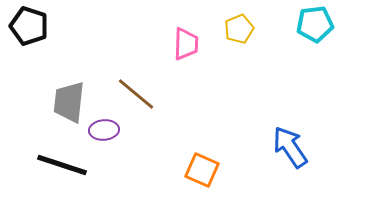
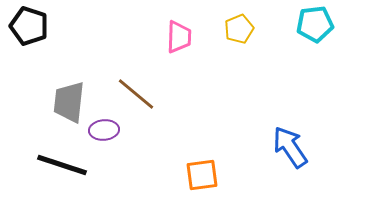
pink trapezoid: moved 7 px left, 7 px up
orange square: moved 5 px down; rotated 32 degrees counterclockwise
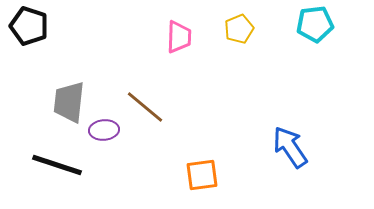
brown line: moved 9 px right, 13 px down
black line: moved 5 px left
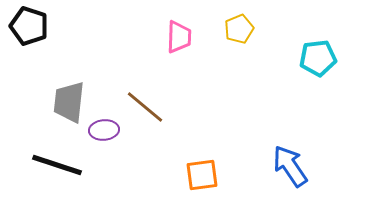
cyan pentagon: moved 3 px right, 34 px down
blue arrow: moved 19 px down
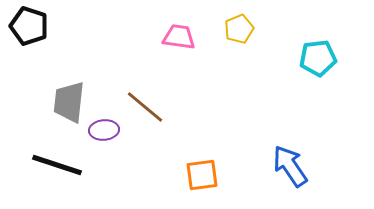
pink trapezoid: rotated 84 degrees counterclockwise
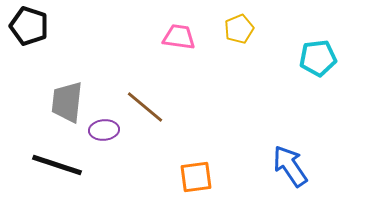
gray trapezoid: moved 2 px left
orange square: moved 6 px left, 2 px down
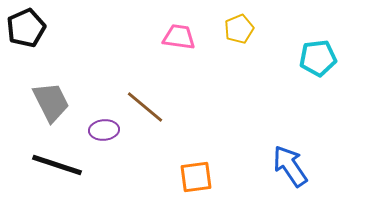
black pentagon: moved 3 px left, 2 px down; rotated 30 degrees clockwise
gray trapezoid: moved 16 px left; rotated 147 degrees clockwise
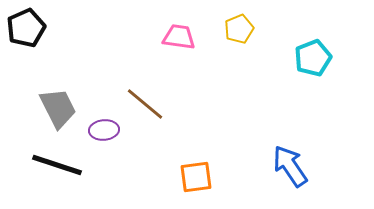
cyan pentagon: moved 5 px left; rotated 15 degrees counterclockwise
gray trapezoid: moved 7 px right, 6 px down
brown line: moved 3 px up
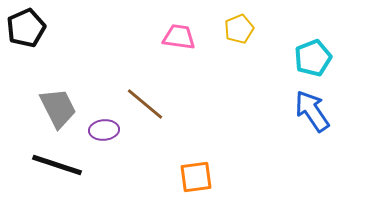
blue arrow: moved 22 px right, 55 px up
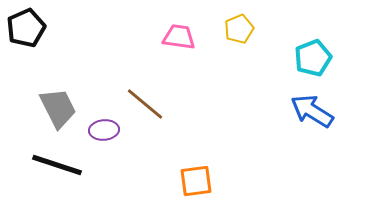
blue arrow: rotated 24 degrees counterclockwise
orange square: moved 4 px down
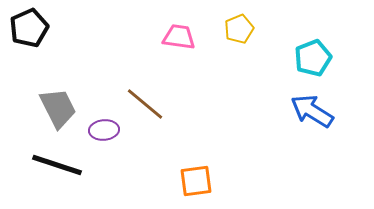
black pentagon: moved 3 px right
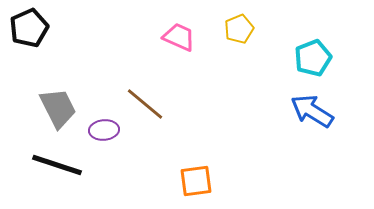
pink trapezoid: rotated 16 degrees clockwise
